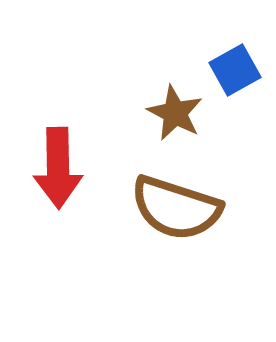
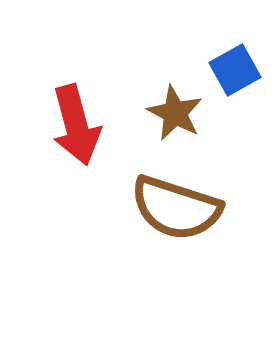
red arrow: moved 18 px right, 43 px up; rotated 14 degrees counterclockwise
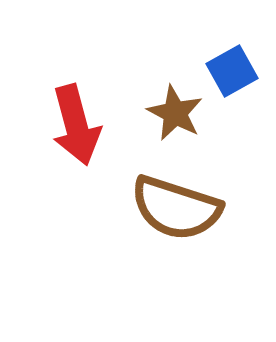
blue square: moved 3 px left, 1 px down
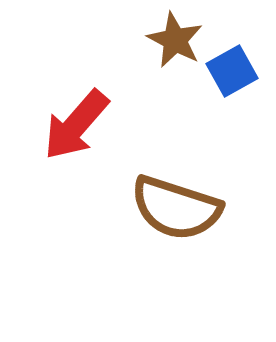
brown star: moved 73 px up
red arrow: rotated 56 degrees clockwise
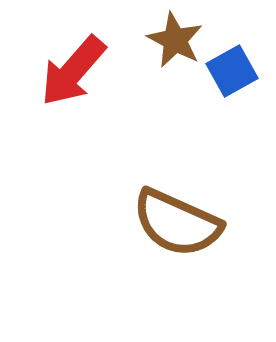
red arrow: moved 3 px left, 54 px up
brown semicircle: moved 1 px right, 15 px down; rotated 6 degrees clockwise
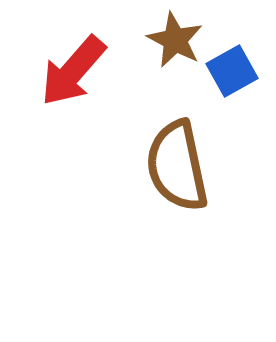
brown semicircle: moved 57 px up; rotated 54 degrees clockwise
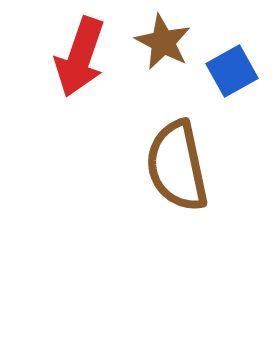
brown star: moved 12 px left, 2 px down
red arrow: moved 7 px right, 14 px up; rotated 22 degrees counterclockwise
